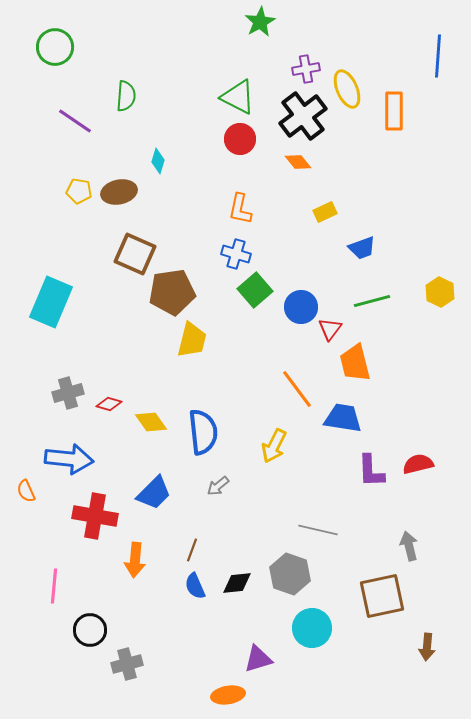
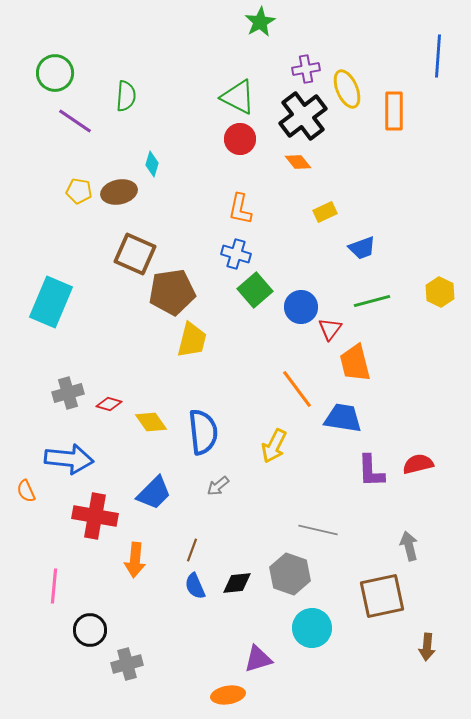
green circle at (55, 47): moved 26 px down
cyan diamond at (158, 161): moved 6 px left, 3 px down
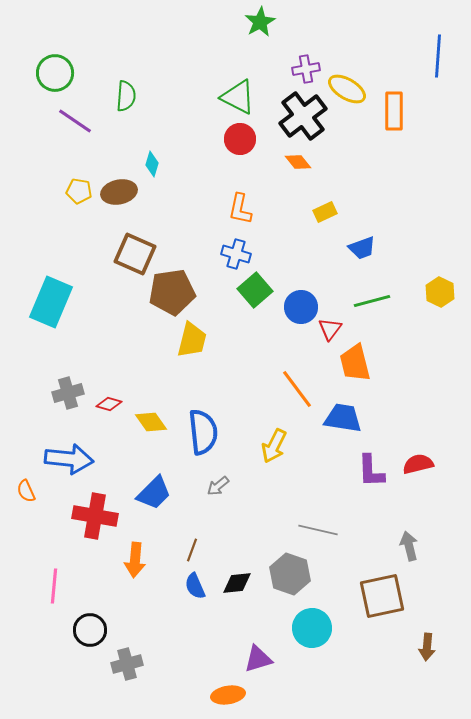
yellow ellipse at (347, 89): rotated 36 degrees counterclockwise
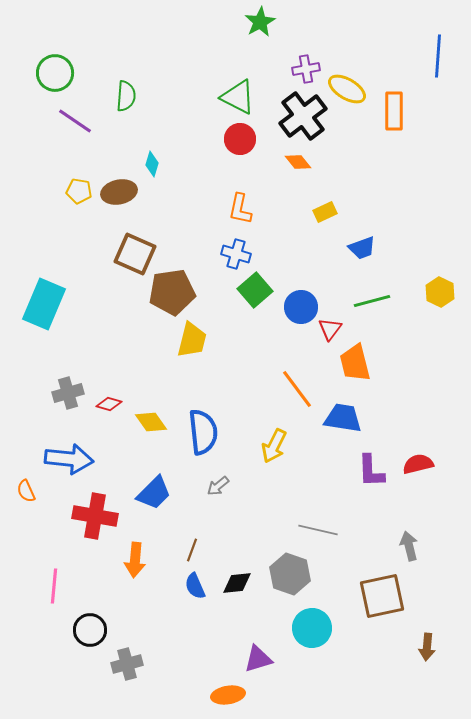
cyan rectangle at (51, 302): moved 7 px left, 2 px down
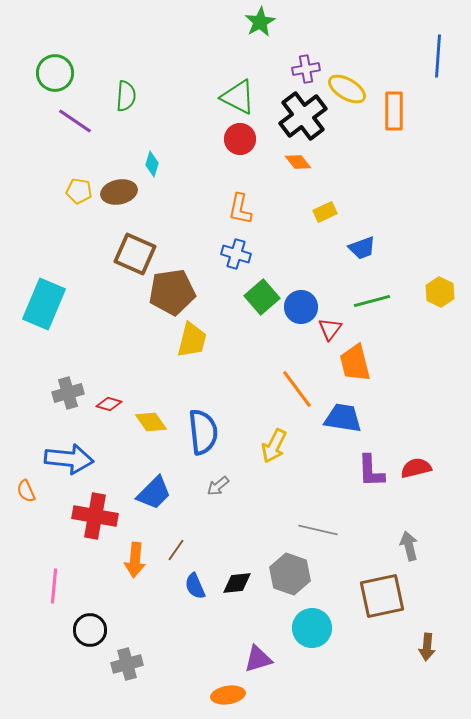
green square at (255, 290): moved 7 px right, 7 px down
red semicircle at (418, 464): moved 2 px left, 4 px down
brown line at (192, 550): moved 16 px left; rotated 15 degrees clockwise
